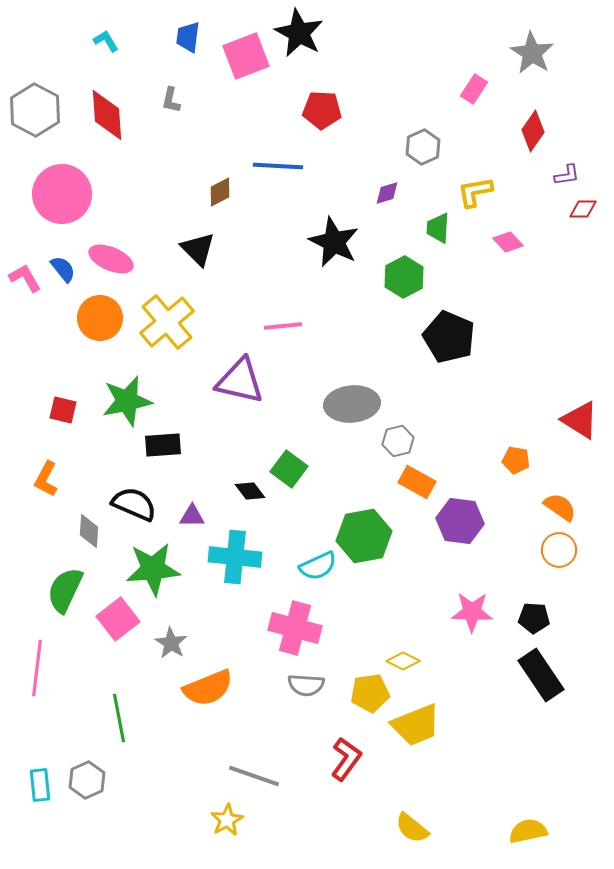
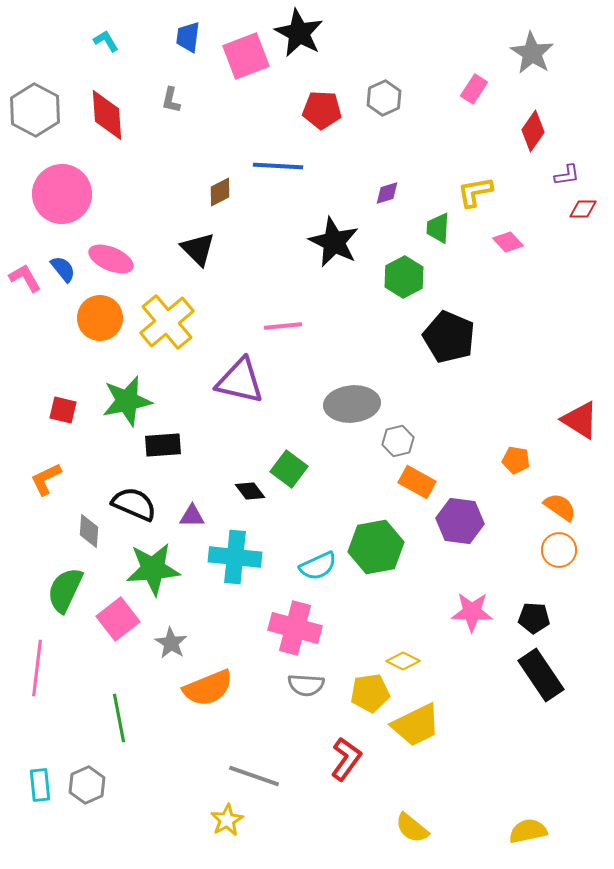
gray hexagon at (423, 147): moved 39 px left, 49 px up
orange L-shape at (46, 479): rotated 36 degrees clockwise
green hexagon at (364, 536): moved 12 px right, 11 px down
yellow trapezoid at (416, 725): rotated 4 degrees counterclockwise
gray hexagon at (87, 780): moved 5 px down
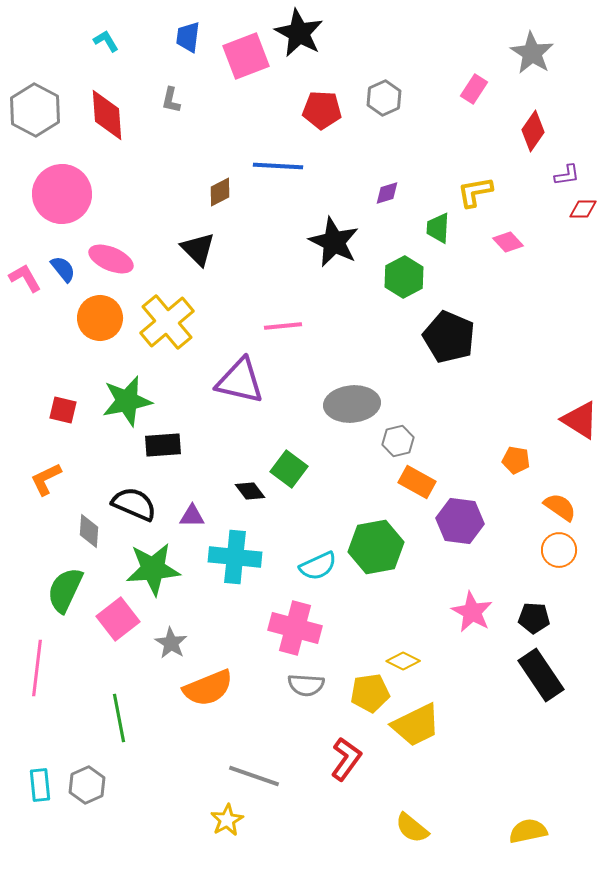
pink star at (472, 612): rotated 27 degrees clockwise
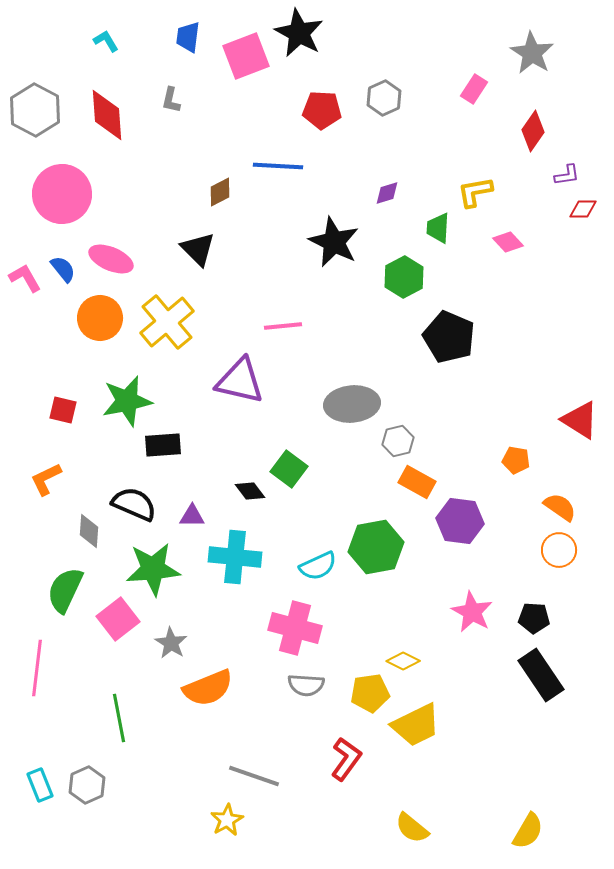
cyan rectangle at (40, 785): rotated 16 degrees counterclockwise
yellow semicircle at (528, 831): rotated 132 degrees clockwise
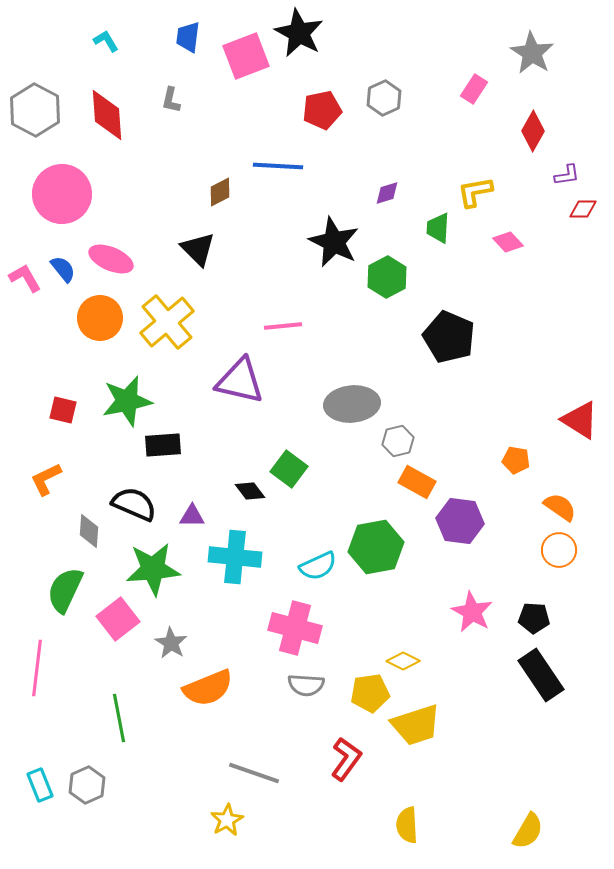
red pentagon at (322, 110): rotated 15 degrees counterclockwise
red diamond at (533, 131): rotated 6 degrees counterclockwise
green hexagon at (404, 277): moved 17 px left
yellow trapezoid at (416, 725): rotated 8 degrees clockwise
gray line at (254, 776): moved 3 px up
yellow semicircle at (412, 828): moved 5 px left, 3 px up; rotated 48 degrees clockwise
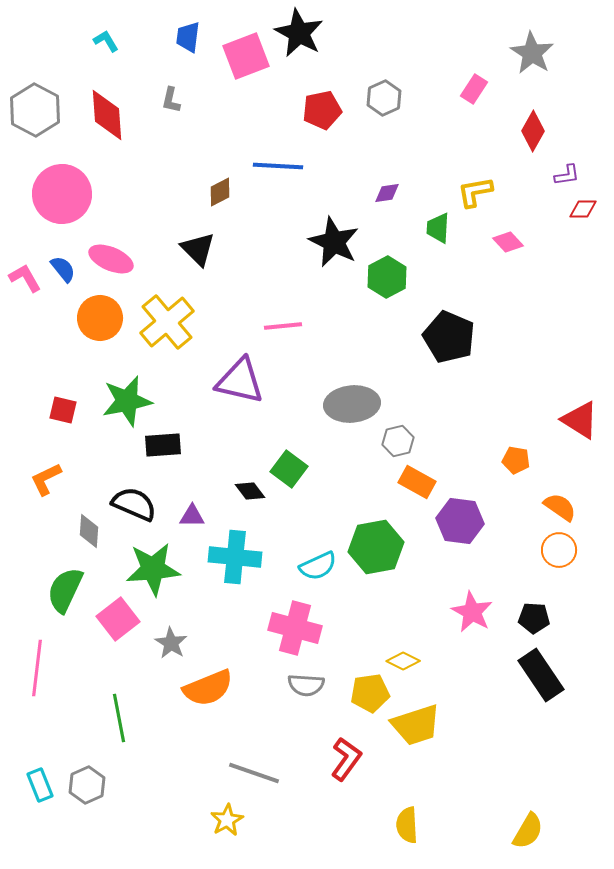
purple diamond at (387, 193): rotated 8 degrees clockwise
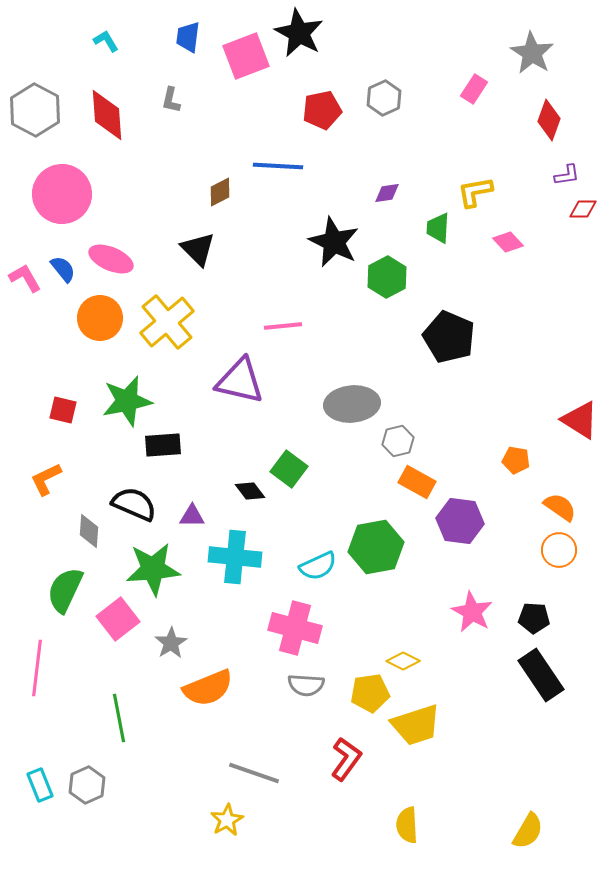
red diamond at (533, 131): moved 16 px right, 11 px up; rotated 9 degrees counterclockwise
gray star at (171, 643): rotated 8 degrees clockwise
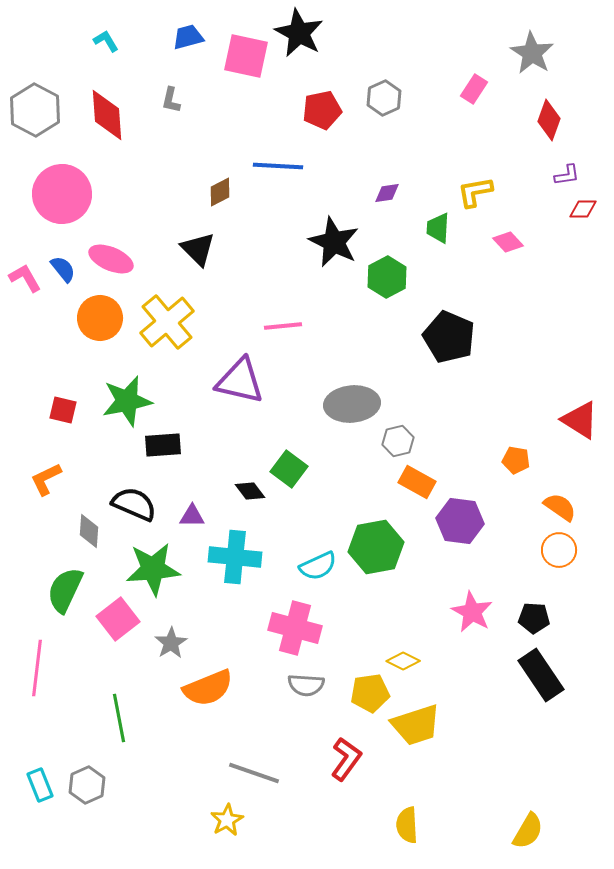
blue trapezoid at (188, 37): rotated 68 degrees clockwise
pink square at (246, 56): rotated 33 degrees clockwise
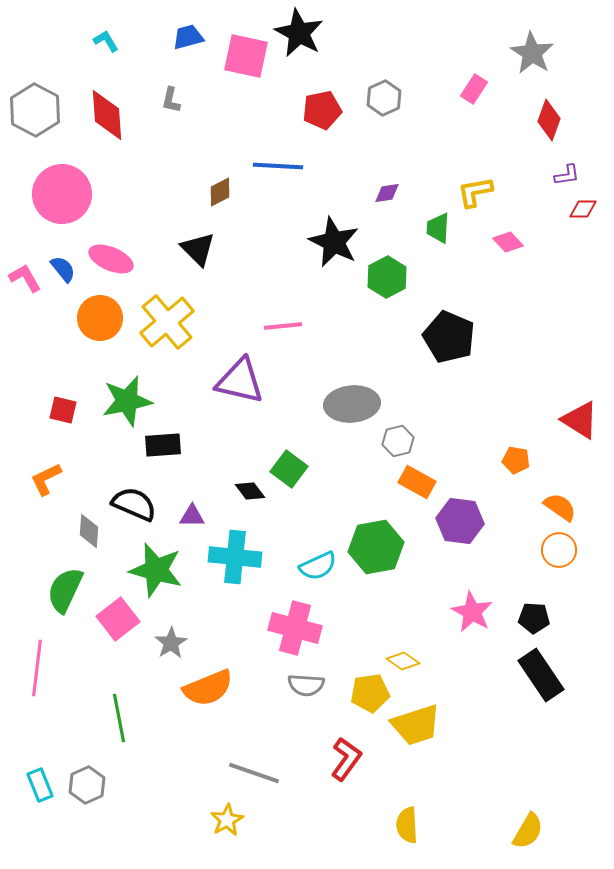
green star at (153, 569): moved 3 px right, 1 px down; rotated 20 degrees clockwise
yellow diamond at (403, 661): rotated 8 degrees clockwise
